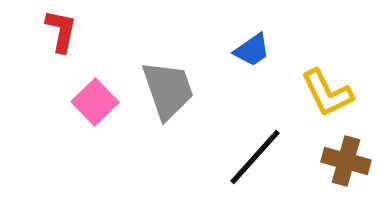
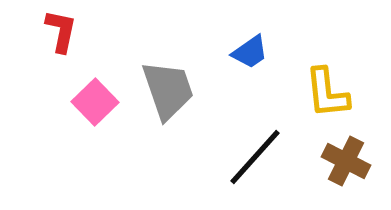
blue trapezoid: moved 2 px left, 2 px down
yellow L-shape: rotated 20 degrees clockwise
brown cross: rotated 12 degrees clockwise
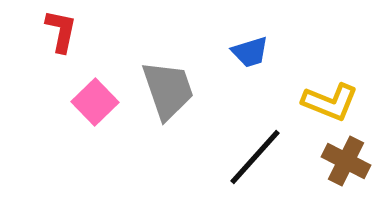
blue trapezoid: rotated 18 degrees clockwise
yellow L-shape: moved 3 px right, 9 px down; rotated 62 degrees counterclockwise
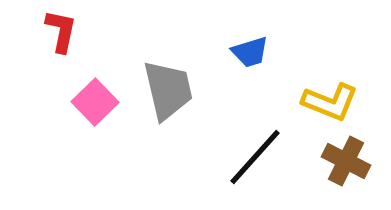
gray trapezoid: rotated 6 degrees clockwise
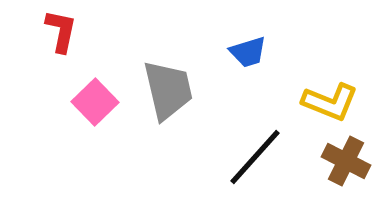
blue trapezoid: moved 2 px left
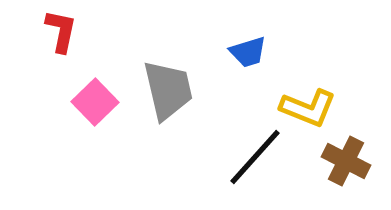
yellow L-shape: moved 22 px left, 6 px down
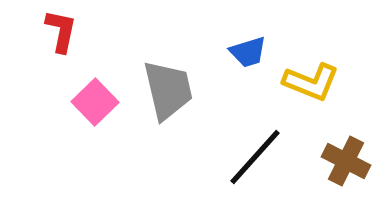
yellow L-shape: moved 3 px right, 26 px up
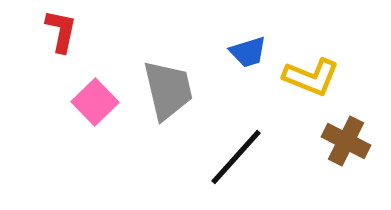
yellow L-shape: moved 5 px up
black line: moved 19 px left
brown cross: moved 20 px up
